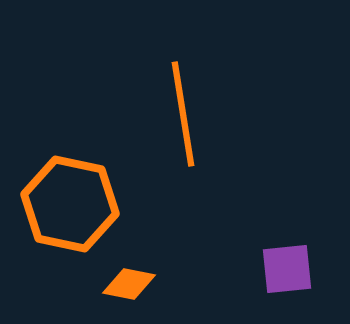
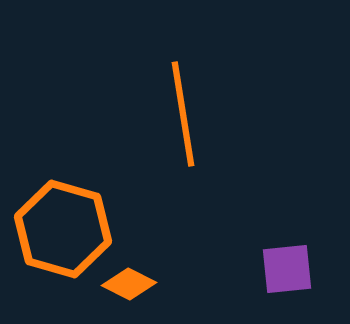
orange hexagon: moved 7 px left, 25 px down; rotated 4 degrees clockwise
orange diamond: rotated 16 degrees clockwise
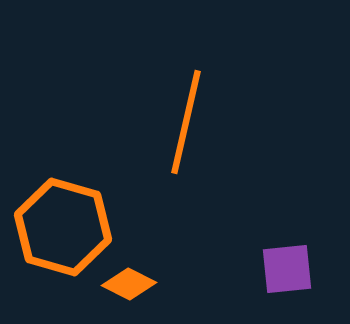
orange line: moved 3 px right, 8 px down; rotated 22 degrees clockwise
orange hexagon: moved 2 px up
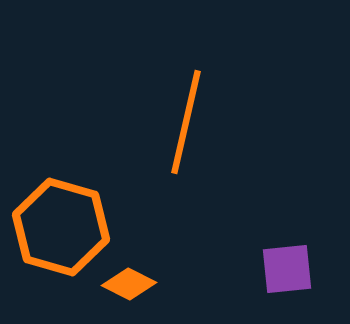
orange hexagon: moved 2 px left
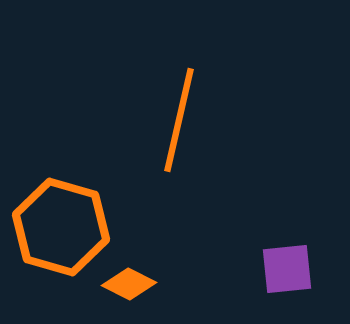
orange line: moved 7 px left, 2 px up
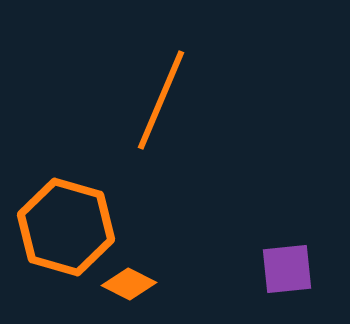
orange line: moved 18 px left, 20 px up; rotated 10 degrees clockwise
orange hexagon: moved 5 px right
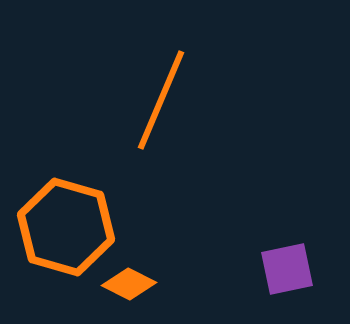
purple square: rotated 6 degrees counterclockwise
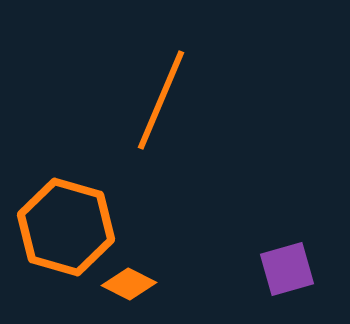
purple square: rotated 4 degrees counterclockwise
